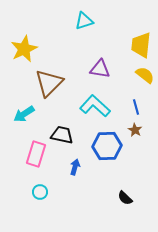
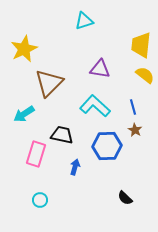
blue line: moved 3 px left
cyan circle: moved 8 px down
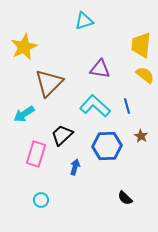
yellow star: moved 2 px up
blue line: moved 6 px left, 1 px up
brown star: moved 6 px right, 6 px down
black trapezoid: rotated 55 degrees counterclockwise
cyan circle: moved 1 px right
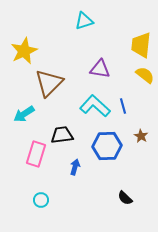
yellow star: moved 4 px down
blue line: moved 4 px left
black trapezoid: rotated 35 degrees clockwise
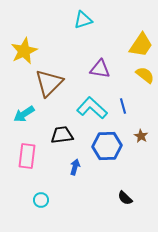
cyan triangle: moved 1 px left, 1 px up
yellow trapezoid: rotated 152 degrees counterclockwise
cyan L-shape: moved 3 px left, 2 px down
pink rectangle: moved 9 px left, 2 px down; rotated 10 degrees counterclockwise
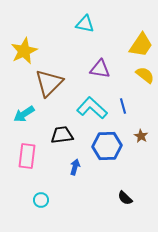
cyan triangle: moved 2 px right, 4 px down; rotated 30 degrees clockwise
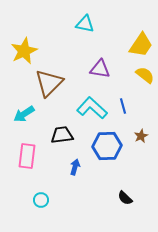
brown star: rotated 16 degrees clockwise
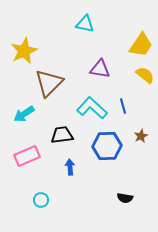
pink rectangle: rotated 60 degrees clockwise
blue arrow: moved 5 px left; rotated 21 degrees counterclockwise
black semicircle: rotated 35 degrees counterclockwise
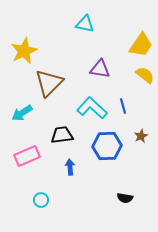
cyan arrow: moved 2 px left, 1 px up
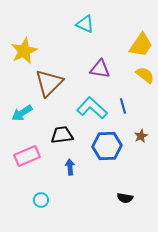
cyan triangle: rotated 12 degrees clockwise
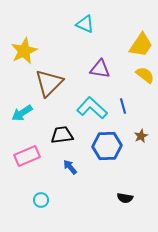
blue arrow: rotated 35 degrees counterclockwise
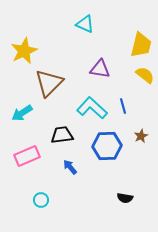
yellow trapezoid: rotated 20 degrees counterclockwise
